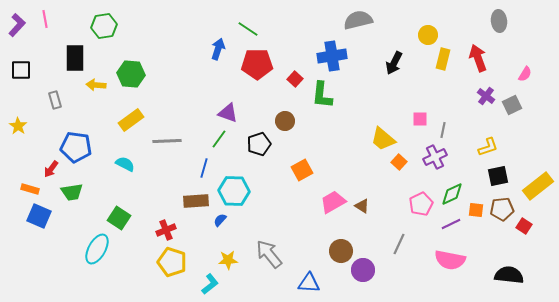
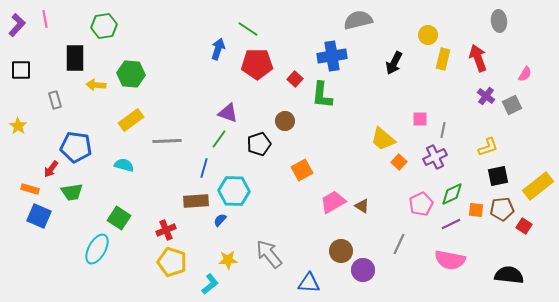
cyan semicircle at (125, 164): moved 1 px left, 1 px down; rotated 12 degrees counterclockwise
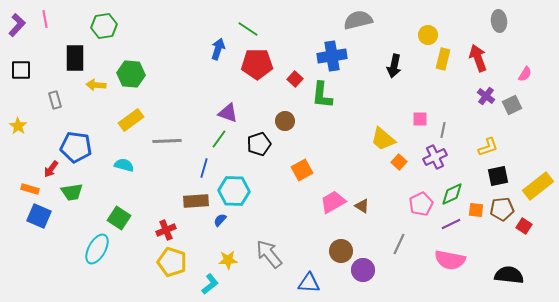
black arrow at (394, 63): moved 3 px down; rotated 15 degrees counterclockwise
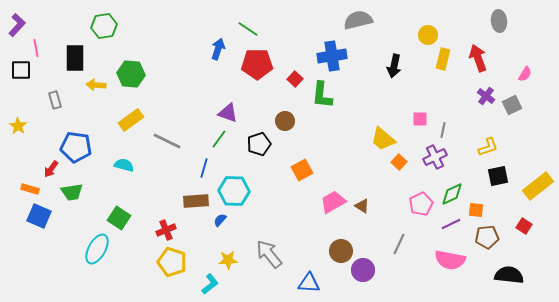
pink line at (45, 19): moved 9 px left, 29 px down
gray line at (167, 141): rotated 28 degrees clockwise
brown pentagon at (502, 209): moved 15 px left, 28 px down
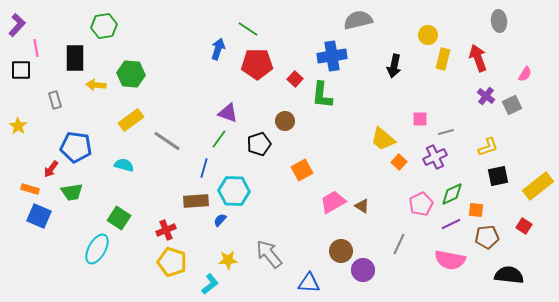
gray line at (443, 130): moved 3 px right, 2 px down; rotated 63 degrees clockwise
gray line at (167, 141): rotated 8 degrees clockwise
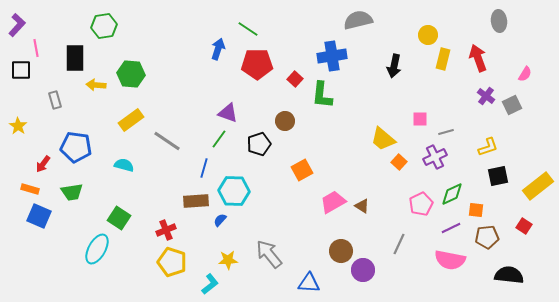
red arrow at (51, 169): moved 8 px left, 5 px up
purple line at (451, 224): moved 4 px down
